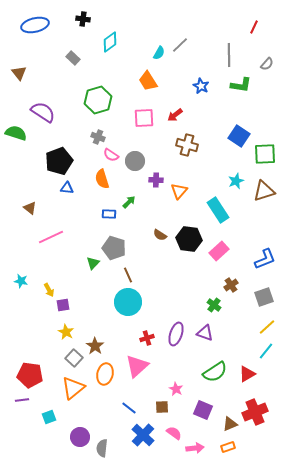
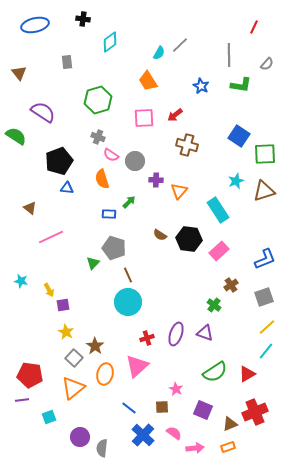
gray rectangle at (73, 58): moved 6 px left, 4 px down; rotated 40 degrees clockwise
green semicircle at (16, 133): moved 3 px down; rotated 15 degrees clockwise
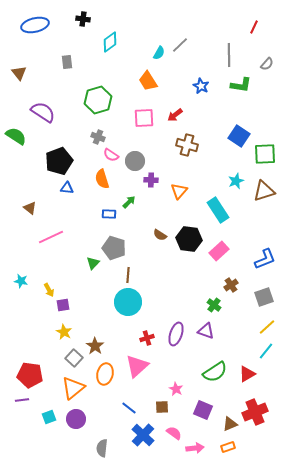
purple cross at (156, 180): moved 5 px left
brown line at (128, 275): rotated 28 degrees clockwise
yellow star at (66, 332): moved 2 px left
purple triangle at (205, 333): moved 1 px right, 2 px up
purple circle at (80, 437): moved 4 px left, 18 px up
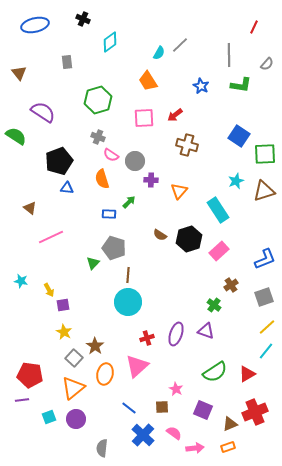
black cross at (83, 19): rotated 16 degrees clockwise
black hexagon at (189, 239): rotated 25 degrees counterclockwise
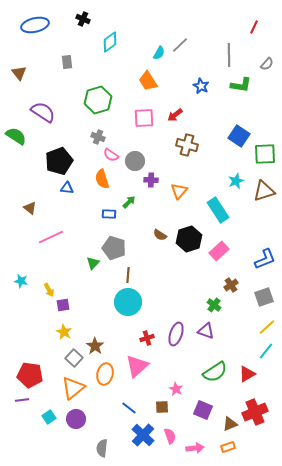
cyan square at (49, 417): rotated 16 degrees counterclockwise
pink semicircle at (174, 433): moved 4 px left, 3 px down; rotated 35 degrees clockwise
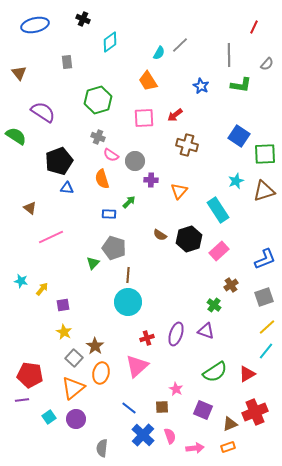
yellow arrow at (49, 290): moved 7 px left, 1 px up; rotated 112 degrees counterclockwise
orange ellipse at (105, 374): moved 4 px left, 1 px up
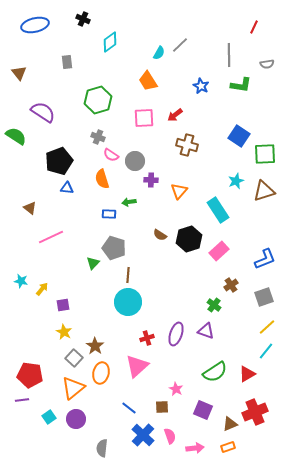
gray semicircle at (267, 64): rotated 40 degrees clockwise
green arrow at (129, 202): rotated 144 degrees counterclockwise
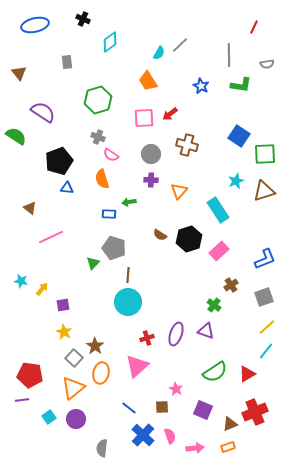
red arrow at (175, 115): moved 5 px left, 1 px up
gray circle at (135, 161): moved 16 px right, 7 px up
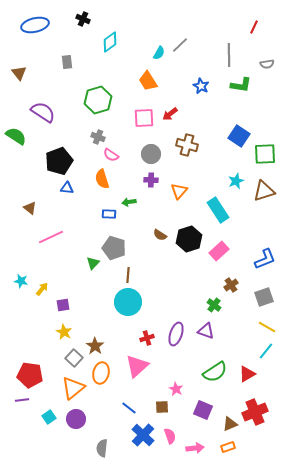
yellow line at (267, 327): rotated 72 degrees clockwise
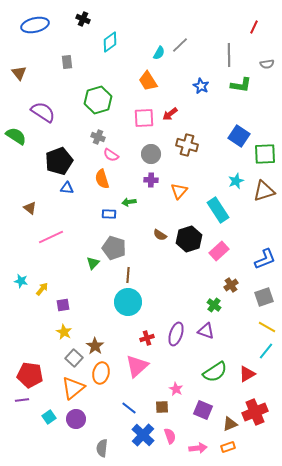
pink arrow at (195, 448): moved 3 px right
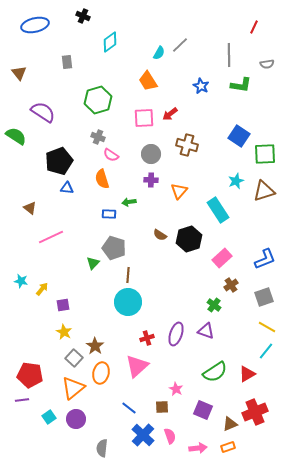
black cross at (83, 19): moved 3 px up
pink rectangle at (219, 251): moved 3 px right, 7 px down
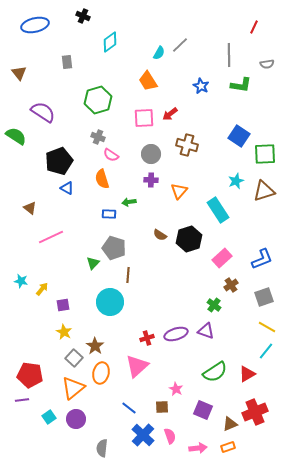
blue triangle at (67, 188): rotated 24 degrees clockwise
blue L-shape at (265, 259): moved 3 px left
cyan circle at (128, 302): moved 18 px left
purple ellipse at (176, 334): rotated 55 degrees clockwise
